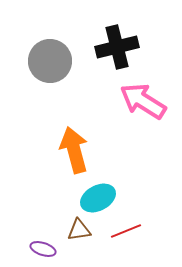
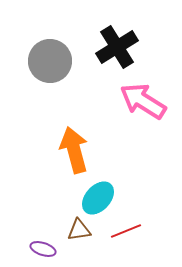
black cross: rotated 18 degrees counterclockwise
cyan ellipse: rotated 20 degrees counterclockwise
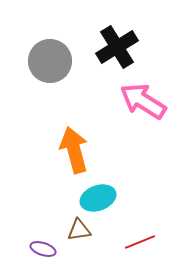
cyan ellipse: rotated 28 degrees clockwise
red line: moved 14 px right, 11 px down
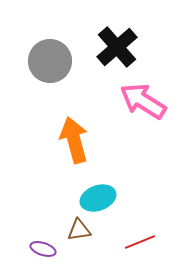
black cross: rotated 9 degrees counterclockwise
orange arrow: moved 10 px up
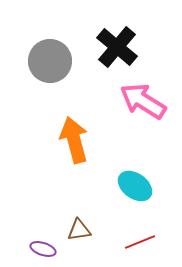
black cross: rotated 9 degrees counterclockwise
cyan ellipse: moved 37 px right, 12 px up; rotated 56 degrees clockwise
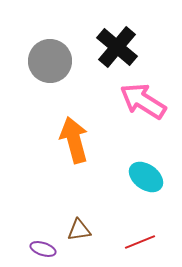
cyan ellipse: moved 11 px right, 9 px up
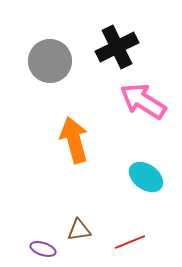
black cross: rotated 24 degrees clockwise
red line: moved 10 px left
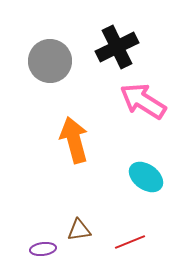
purple ellipse: rotated 25 degrees counterclockwise
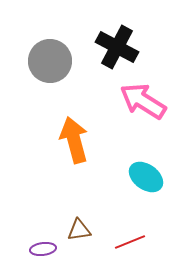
black cross: rotated 36 degrees counterclockwise
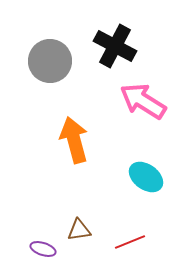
black cross: moved 2 px left, 1 px up
purple ellipse: rotated 25 degrees clockwise
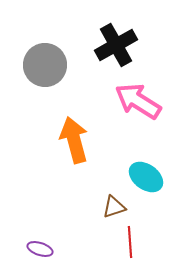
black cross: moved 1 px right, 1 px up; rotated 33 degrees clockwise
gray circle: moved 5 px left, 4 px down
pink arrow: moved 5 px left
brown triangle: moved 35 px right, 23 px up; rotated 10 degrees counterclockwise
red line: rotated 72 degrees counterclockwise
purple ellipse: moved 3 px left
